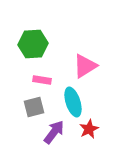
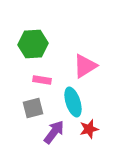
gray square: moved 1 px left, 1 px down
red star: rotated 12 degrees clockwise
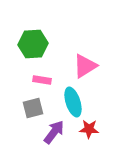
red star: rotated 18 degrees clockwise
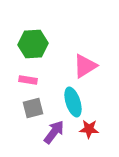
pink rectangle: moved 14 px left
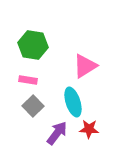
green hexagon: moved 1 px down; rotated 12 degrees clockwise
gray square: moved 2 px up; rotated 30 degrees counterclockwise
purple arrow: moved 3 px right, 1 px down
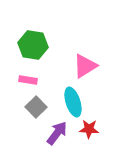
gray square: moved 3 px right, 1 px down
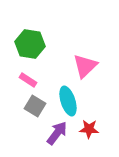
green hexagon: moved 3 px left, 1 px up
pink triangle: rotated 12 degrees counterclockwise
pink rectangle: rotated 24 degrees clockwise
cyan ellipse: moved 5 px left, 1 px up
gray square: moved 1 px left, 1 px up; rotated 15 degrees counterclockwise
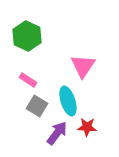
green hexagon: moved 3 px left, 8 px up; rotated 16 degrees clockwise
pink triangle: moved 2 px left; rotated 12 degrees counterclockwise
gray square: moved 2 px right
red star: moved 2 px left, 2 px up
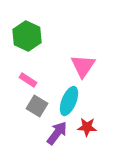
cyan ellipse: moved 1 px right; rotated 40 degrees clockwise
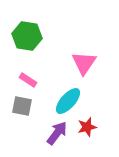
green hexagon: rotated 16 degrees counterclockwise
pink triangle: moved 1 px right, 3 px up
cyan ellipse: moved 1 px left; rotated 20 degrees clockwise
gray square: moved 15 px left; rotated 20 degrees counterclockwise
red star: rotated 18 degrees counterclockwise
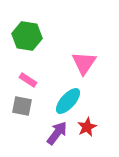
red star: rotated 12 degrees counterclockwise
